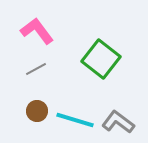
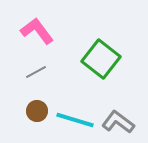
gray line: moved 3 px down
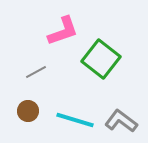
pink L-shape: moved 26 px right; rotated 108 degrees clockwise
brown circle: moved 9 px left
gray L-shape: moved 3 px right, 1 px up
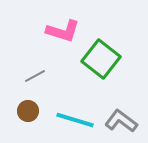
pink L-shape: rotated 36 degrees clockwise
gray line: moved 1 px left, 4 px down
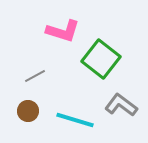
gray L-shape: moved 16 px up
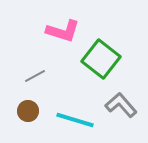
gray L-shape: rotated 12 degrees clockwise
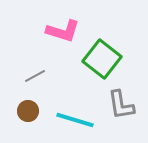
green square: moved 1 px right
gray L-shape: rotated 148 degrees counterclockwise
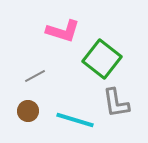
gray L-shape: moved 5 px left, 2 px up
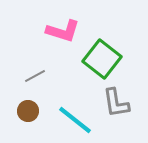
cyan line: rotated 21 degrees clockwise
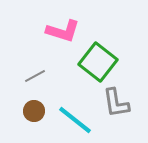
green square: moved 4 px left, 3 px down
brown circle: moved 6 px right
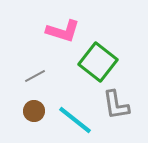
gray L-shape: moved 2 px down
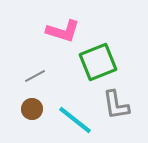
green square: rotated 30 degrees clockwise
brown circle: moved 2 px left, 2 px up
